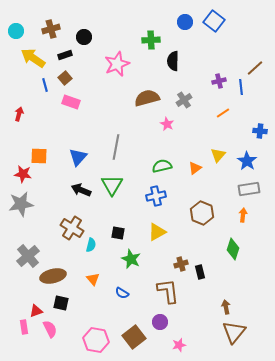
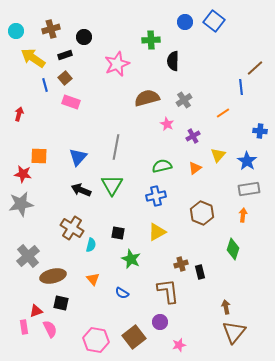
purple cross at (219, 81): moved 26 px left, 55 px down; rotated 16 degrees counterclockwise
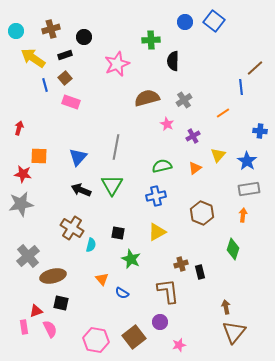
red arrow at (19, 114): moved 14 px down
orange triangle at (93, 279): moved 9 px right
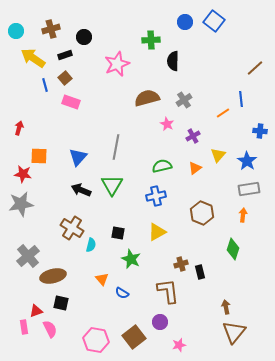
blue line at (241, 87): moved 12 px down
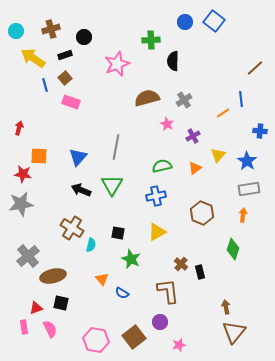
brown cross at (181, 264): rotated 32 degrees counterclockwise
red triangle at (36, 311): moved 3 px up
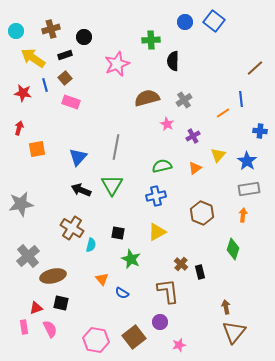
orange square at (39, 156): moved 2 px left, 7 px up; rotated 12 degrees counterclockwise
red star at (23, 174): moved 81 px up
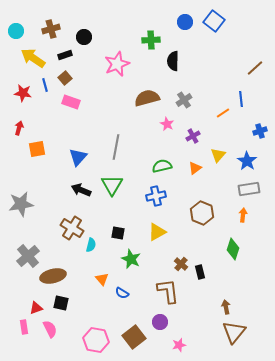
blue cross at (260, 131): rotated 24 degrees counterclockwise
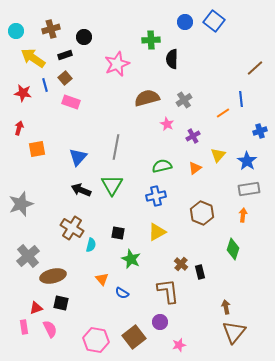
black semicircle at (173, 61): moved 1 px left, 2 px up
gray star at (21, 204): rotated 10 degrees counterclockwise
